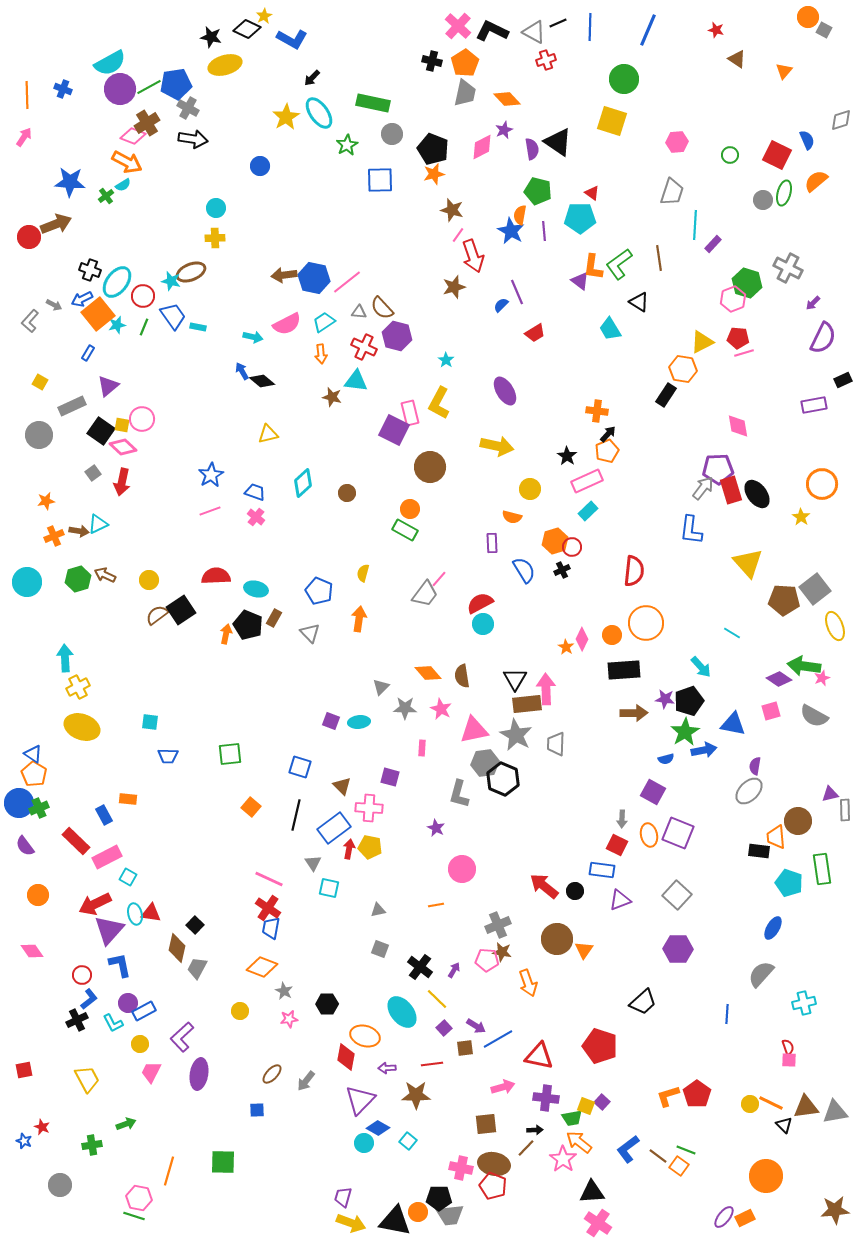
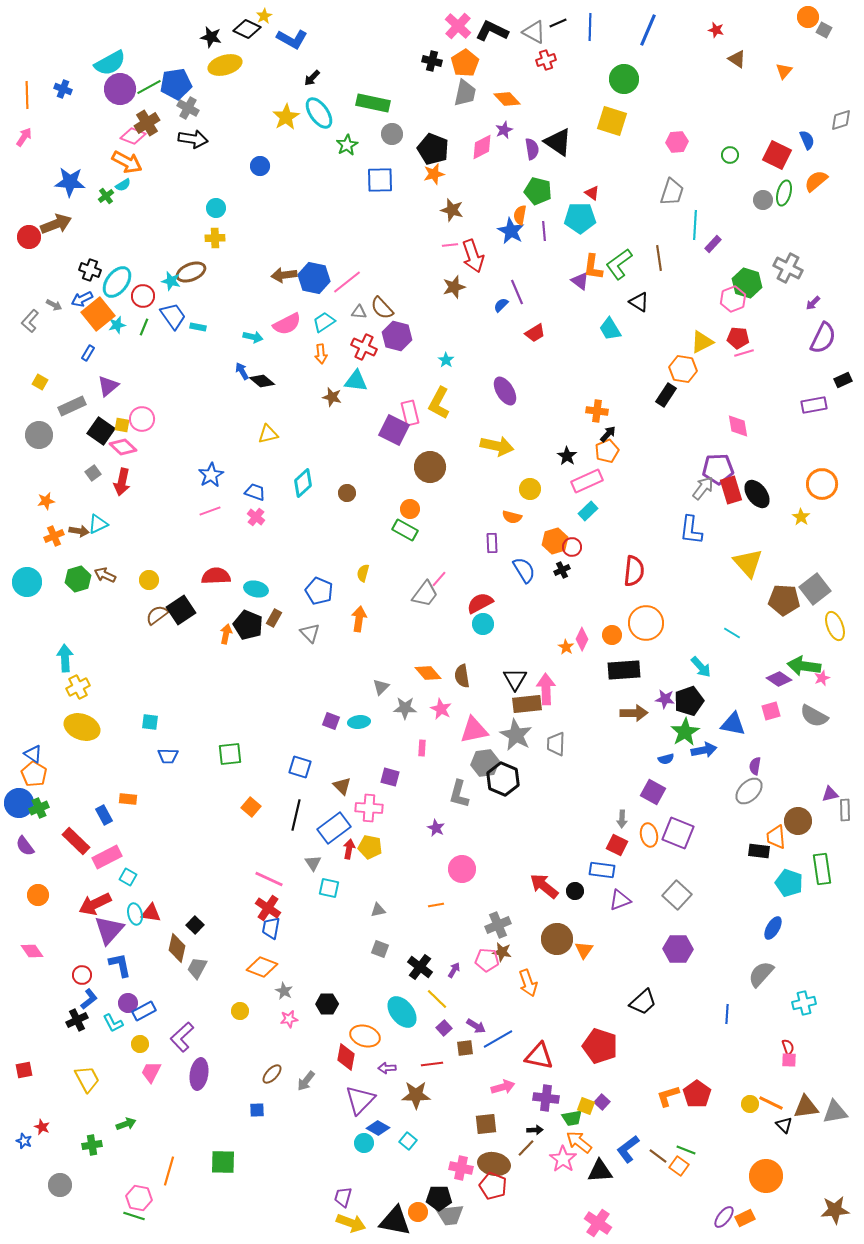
pink line at (458, 235): moved 8 px left, 10 px down; rotated 49 degrees clockwise
black triangle at (592, 1192): moved 8 px right, 21 px up
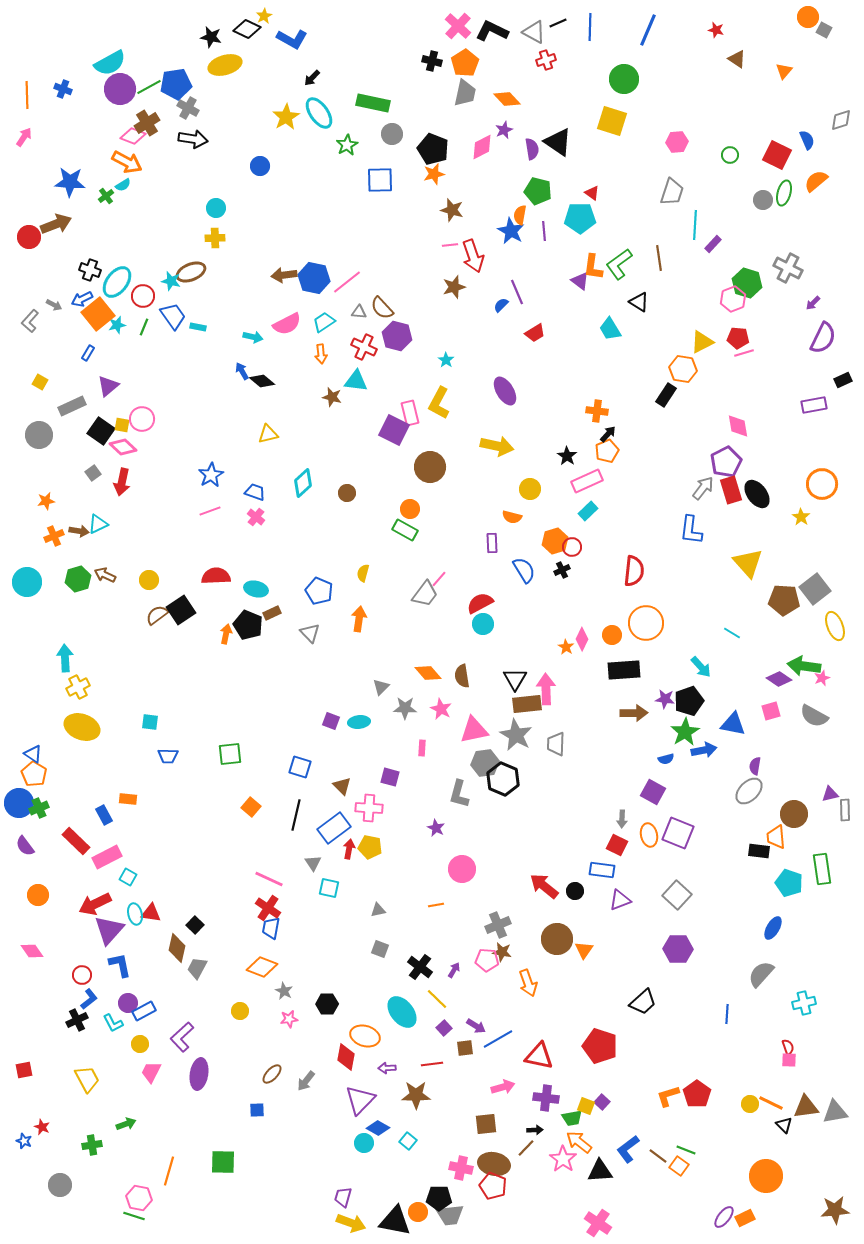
purple pentagon at (718, 469): moved 8 px right, 7 px up; rotated 24 degrees counterclockwise
brown rectangle at (274, 618): moved 2 px left, 5 px up; rotated 36 degrees clockwise
brown circle at (798, 821): moved 4 px left, 7 px up
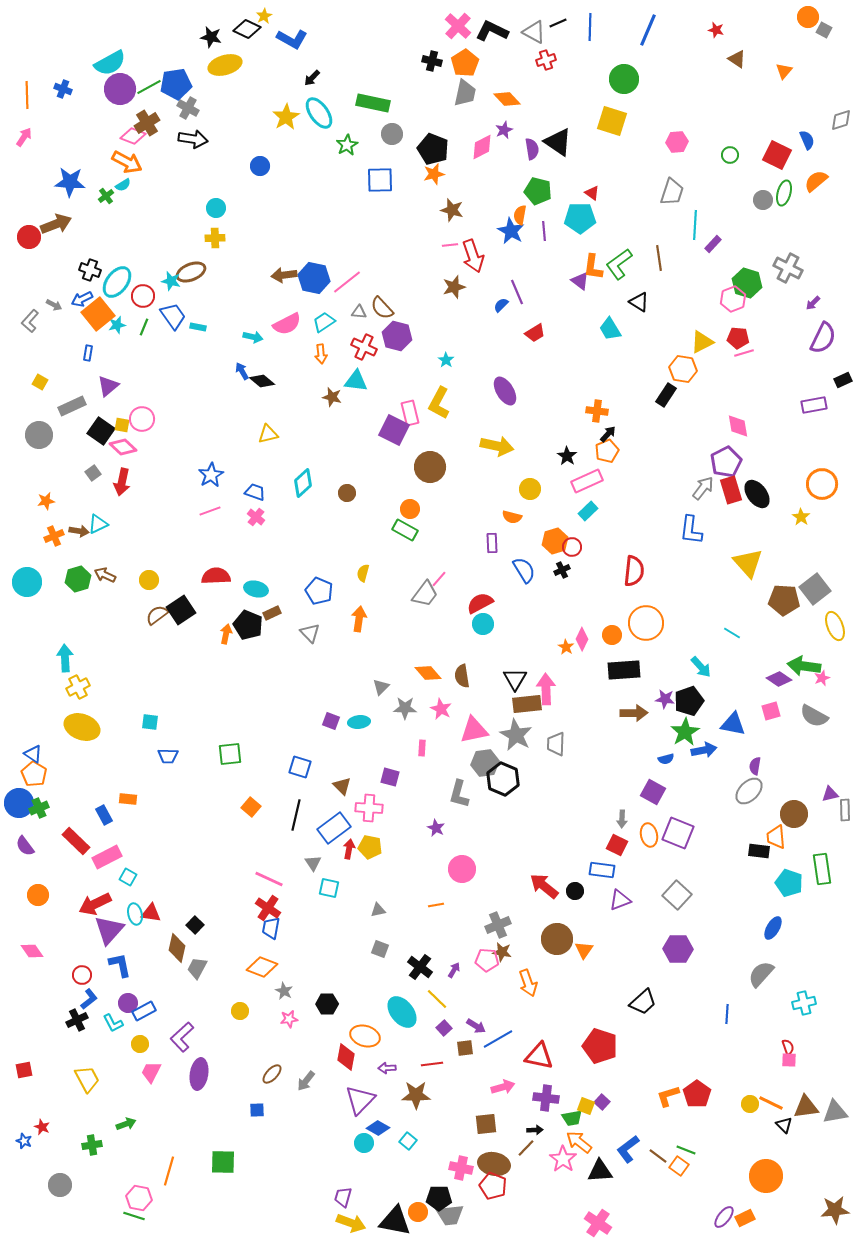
blue rectangle at (88, 353): rotated 21 degrees counterclockwise
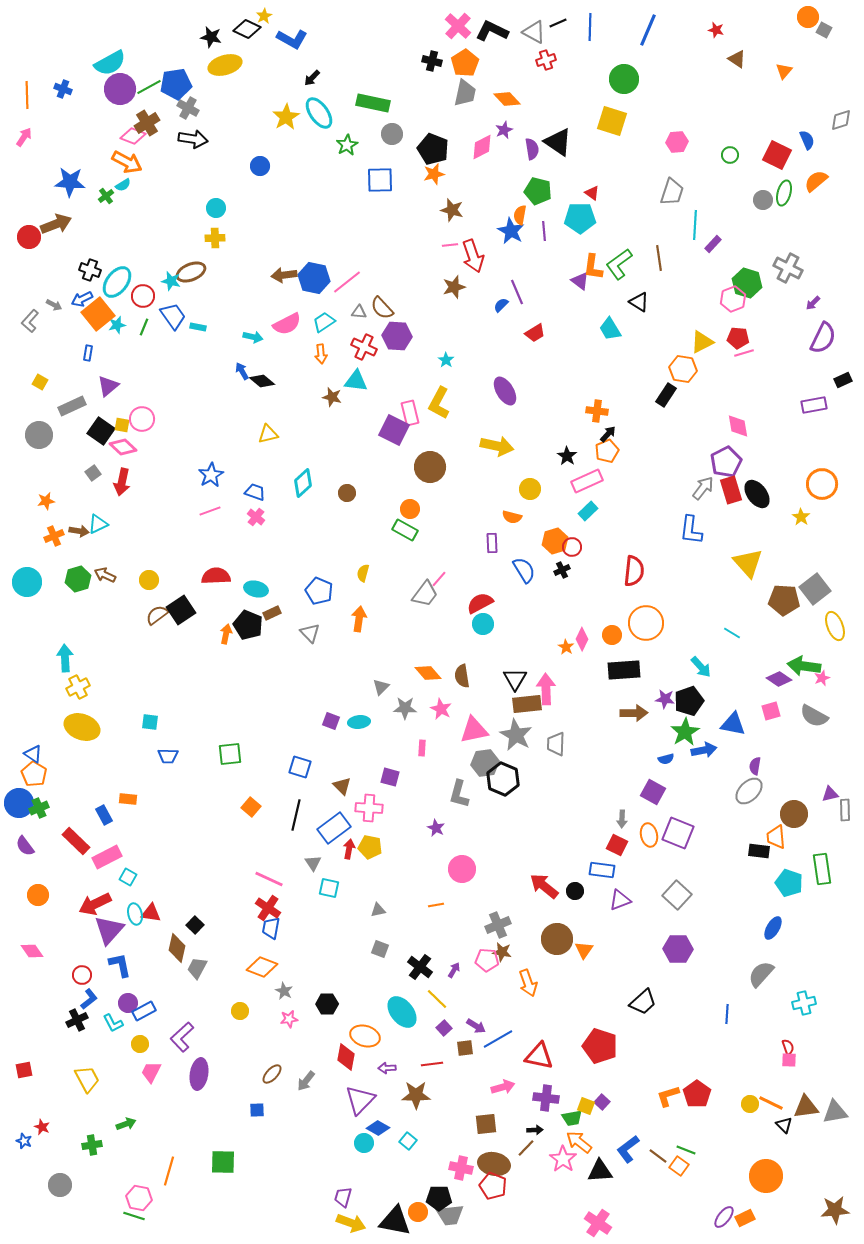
purple hexagon at (397, 336): rotated 12 degrees counterclockwise
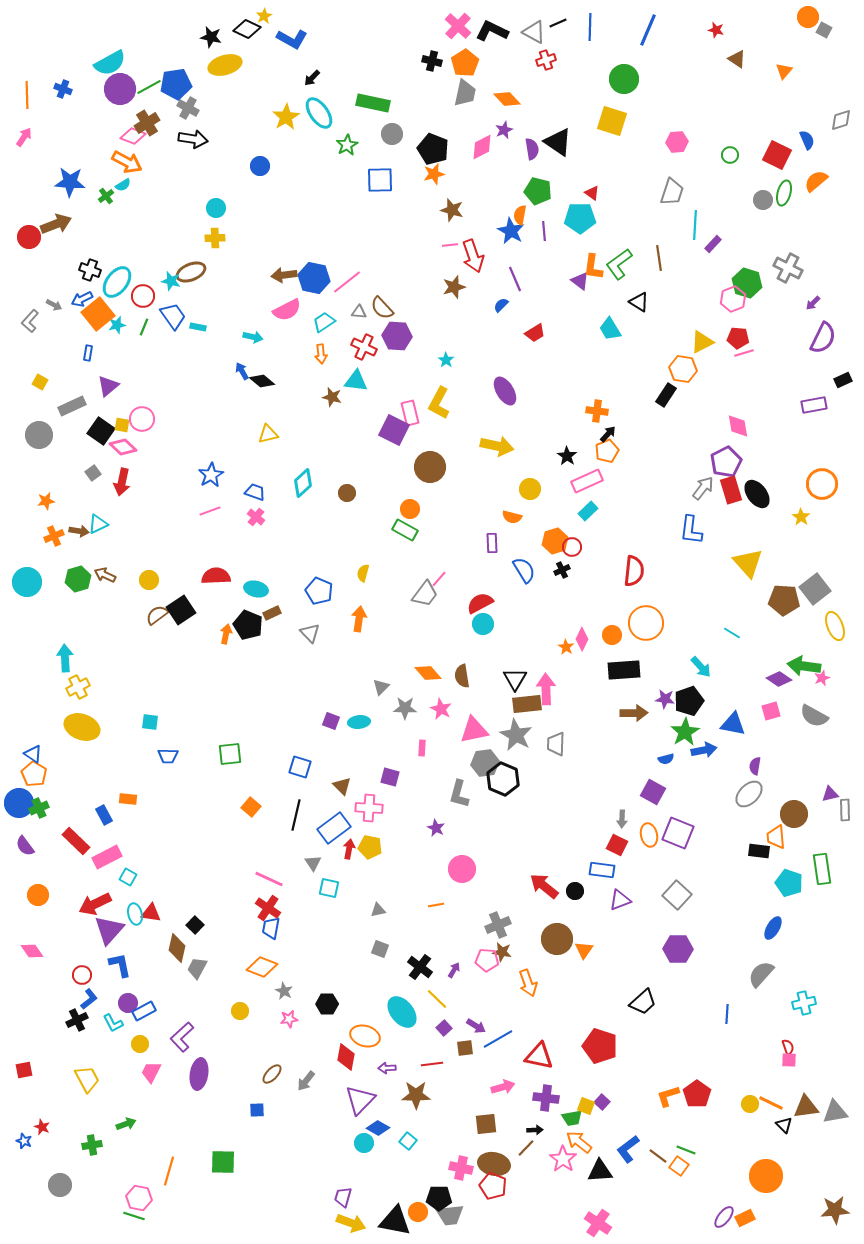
purple line at (517, 292): moved 2 px left, 13 px up
pink semicircle at (287, 324): moved 14 px up
gray ellipse at (749, 791): moved 3 px down
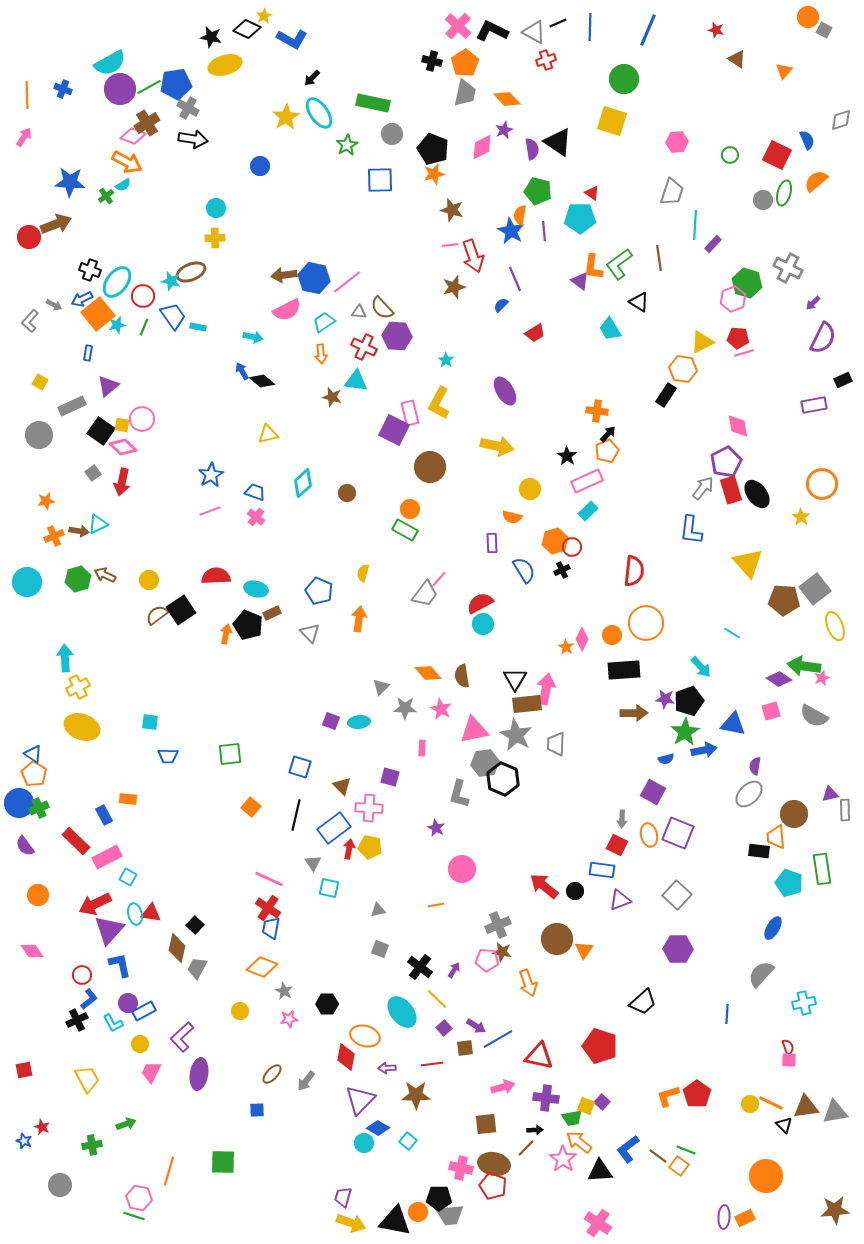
pink arrow at (546, 689): rotated 12 degrees clockwise
purple ellipse at (724, 1217): rotated 35 degrees counterclockwise
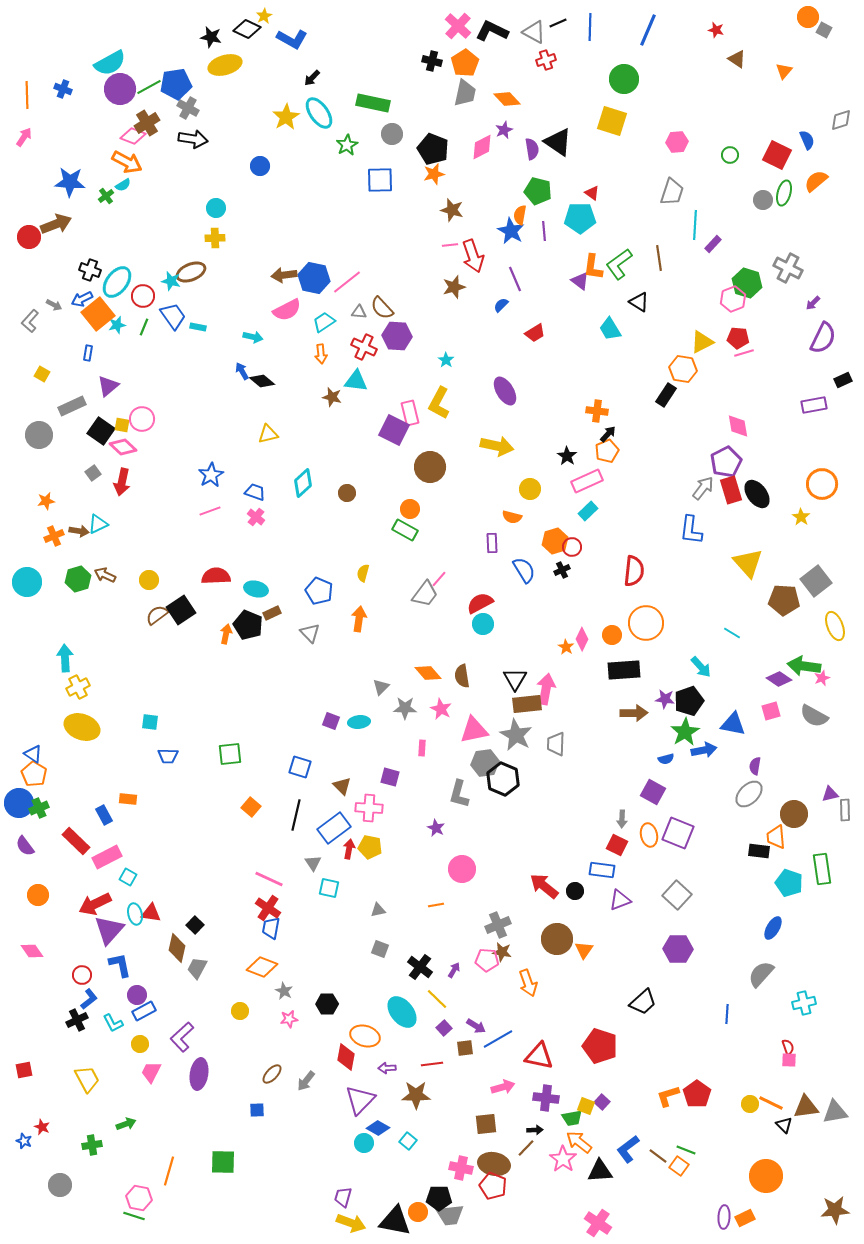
yellow square at (40, 382): moved 2 px right, 8 px up
gray square at (815, 589): moved 1 px right, 8 px up
purple circle at (128, 1003): moved 9 px right, 8 px up
